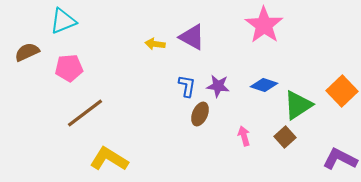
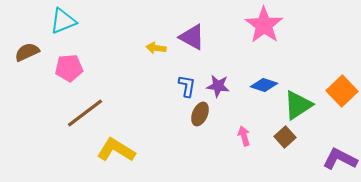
yellow arrow: moved 1 px right, 4 px down
yellow L-shape: moved 7 px right, 9 px up
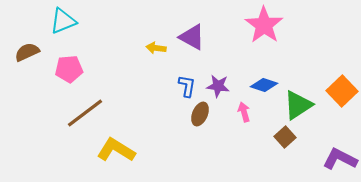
pink pentagon: moved 1 px down
pink arrow: moved 24 px up
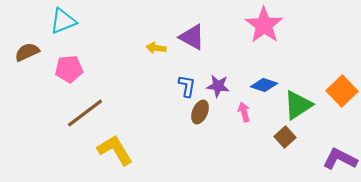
brown ellipse: moved 2 px up
yellow L-shape: moved 1 px left; rotated 27 degrees clockwise
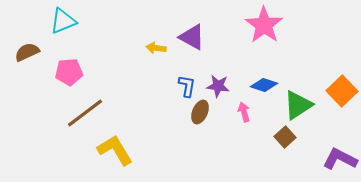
pink pentagon: moved 3 px down
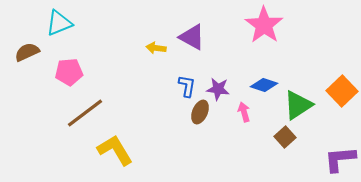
cyan triangle: moved 4 px left, 2 px down
purple star: moved 3 px down
purple L-shape: rotated 32 degrees counterclockwise
